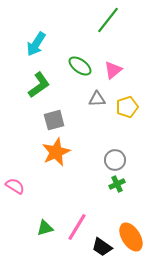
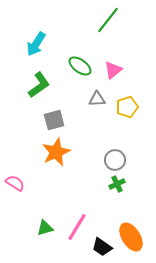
pink semicircle: moved 3 px up
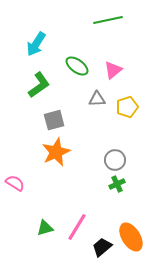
green line: rotated 40 degrees clockwise
green ellipse: moved 3 px left
black trapezoid: rotated 105 degrees clockwise
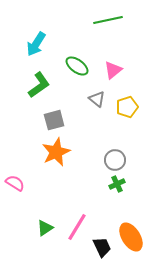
gray triangle: rotated 42 degrees clockwise
green triangle: rotated 18 degrees counterclockwise
black trapezoid: rotated 105 degrees clockwise
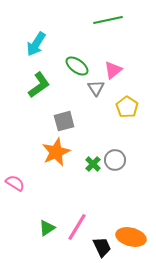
gray triangle: moved 1 px left, 11 px up; rotated 18 degrees clockwise
yellow pentagon: rotated 20 degrees counterclockwise
gray square: moved 10 px right, 1 px down
green cross: moved 24 px left, 20 px up; rotated 21 degrees counterclockwise
green triangle: moved 2 px right
orange ellipse: rotated 44 degrees counterclockwise
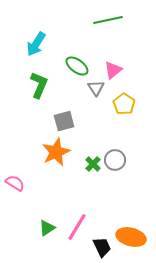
green L-shape: rotated 32 degrees counterclockwise
yellow pentagon: moved 3 px left, 3 px up
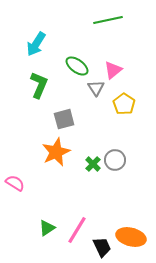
gray square: moved 2 px up
pink line: moved 3 px down
